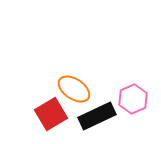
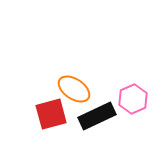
red square: rotated 16 degrees clockwise
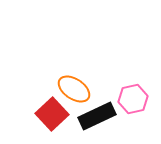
pink hexagon: rotated 12 degrees clockwise
red square: moved 1 px right; rotated 28 degrees counterclockwise
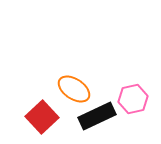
red square: moved 10 px left, 3 px down
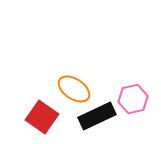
red square: rotated 12 degrees counterclockwise
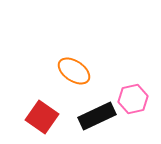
orange ellipse: moved 18 px up
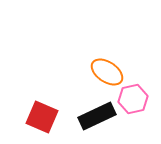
orange ellipse: moved 33 px right, 1 px down
red square: rotated 12 degrees counterclockwise
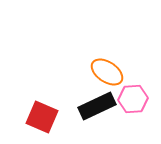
pink hexagon: rotated 8 degrees clockwise
black rectangle: moved 10 px up
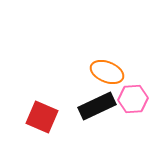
orange ellipse: rotated 12 degrees counterclockwise
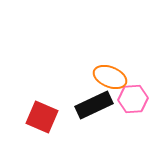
orange ellipse: moved 3 px right, 5 px down
black rectangle: moved 3 px left, 1 px up
